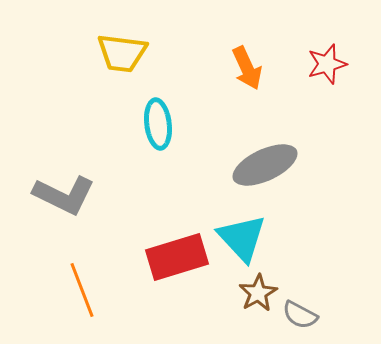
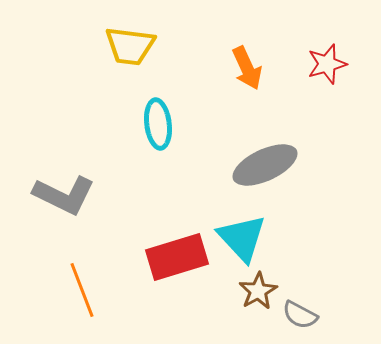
yellow trapezoid: moved 8 px right, 7 px up
brown star: moved 2 px up
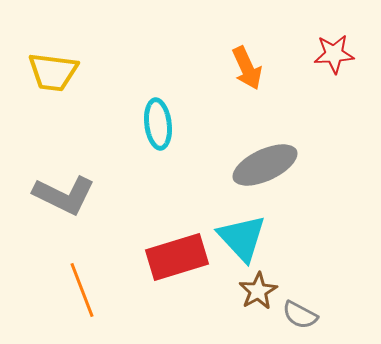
yellow trapezoid: moved 77 px left, 26 px down
red star: moved 7 px right, 10 px up; rotated 12 degrees clockwise
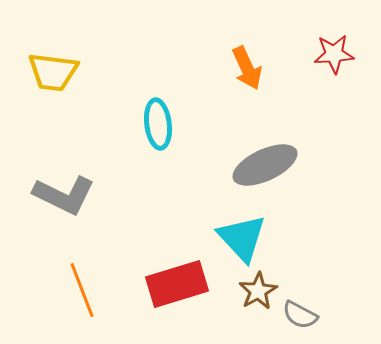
red rectangle: moved 27 px down
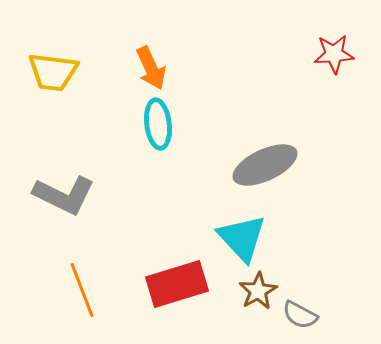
orange arrow: moved 96 px left
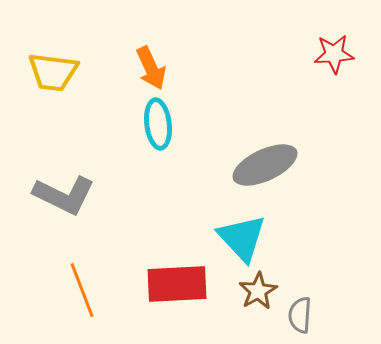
red rectangle: rotated 14 degrees clockwise
gray semicircle: rotated 66 degrees clockwise
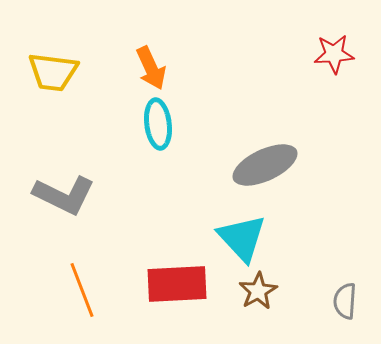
gray semicircle: moved 45 px right, 14 px up
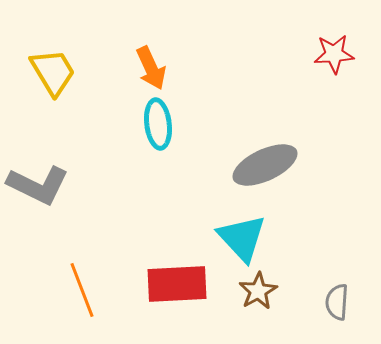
yellow trapezoid: rotated 128 degrees counterclockwise
gray L-shape: moved 26 px left, 10 px up
gray semicircle: moved 8 px left, 1 px down
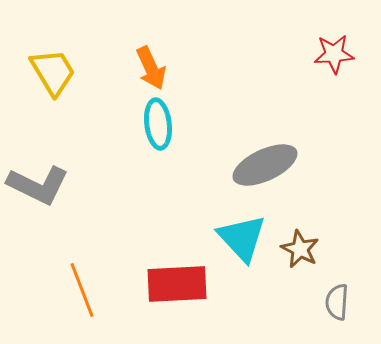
brown star: moved 42 px right, 42 px up; rotated 15 degrees counterclockwise
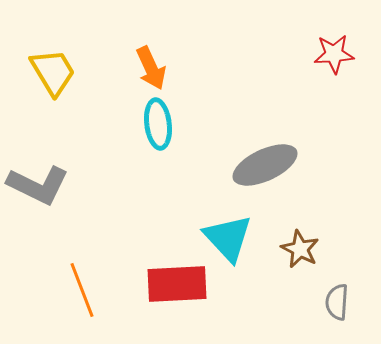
cyan triangle: moved 14 px left
